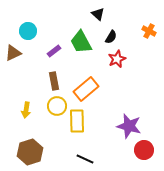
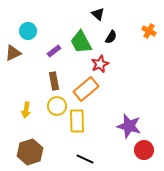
red star: moved 17 px left, 5 px down
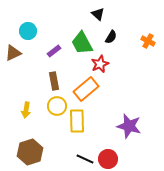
orange cross: moved 1 px left, 10 px down
green trapezoid: moved 1 px right, 1 px down
red circle: moved 36 px left, 9 px down
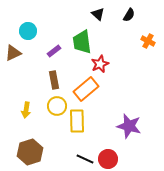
black semicircle: moved 18 px right, 22 px up
green trapezoid: moved 1 px up; rotated 20 degrees clockwise
brown rectangle: moved 1 px up
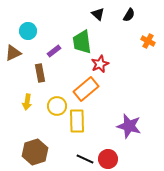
brown rectangle: moved 14 px left, 7 px up
yellow arrow: moved 1 px right, 8 px up
brown hexagon: moved 5 px right
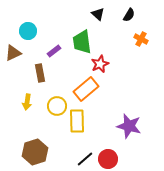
orange cross: moved 7 px left, 2 px up
black line: rotated 66 degrees counterclockwise
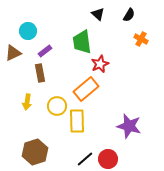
purple rectangle: moved 9 px left
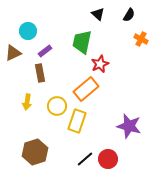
green trapezoid: rotated 20 degrees clockwise
yellow rectangle: rotated 20 degrees clockwise
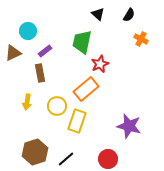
black line: moved 19 px left
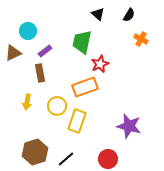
orange rectangle: moved 1 px left, 2 px up; rotated 20 degrees clockwise
